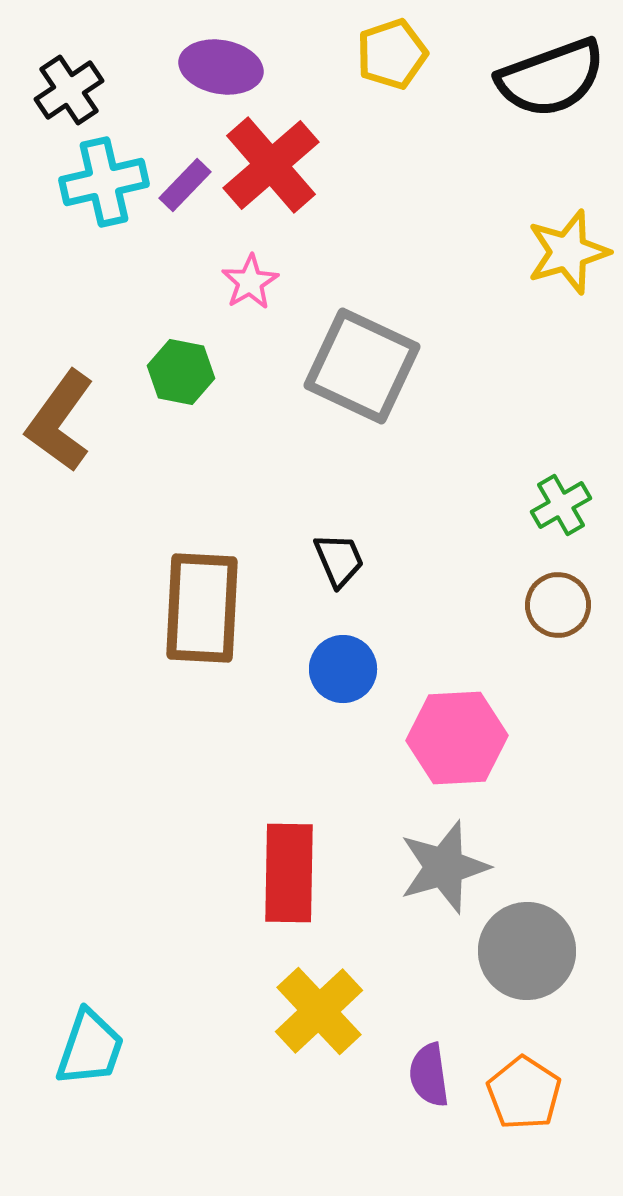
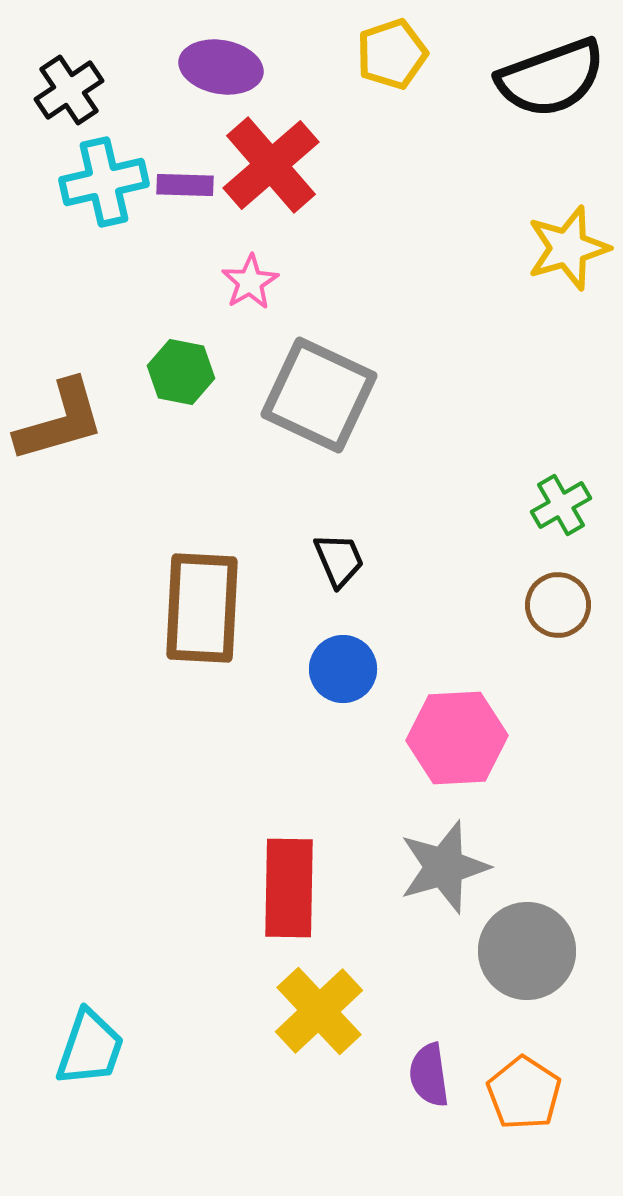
purple rectangle: rotated 48 degrees clockwise
yellow star: moved 4 px up
gray square: moved 43 px left, 29 px down
brown L-shape: rotated 142 degrees counterclockwise
red rectangle: moved 15 px down
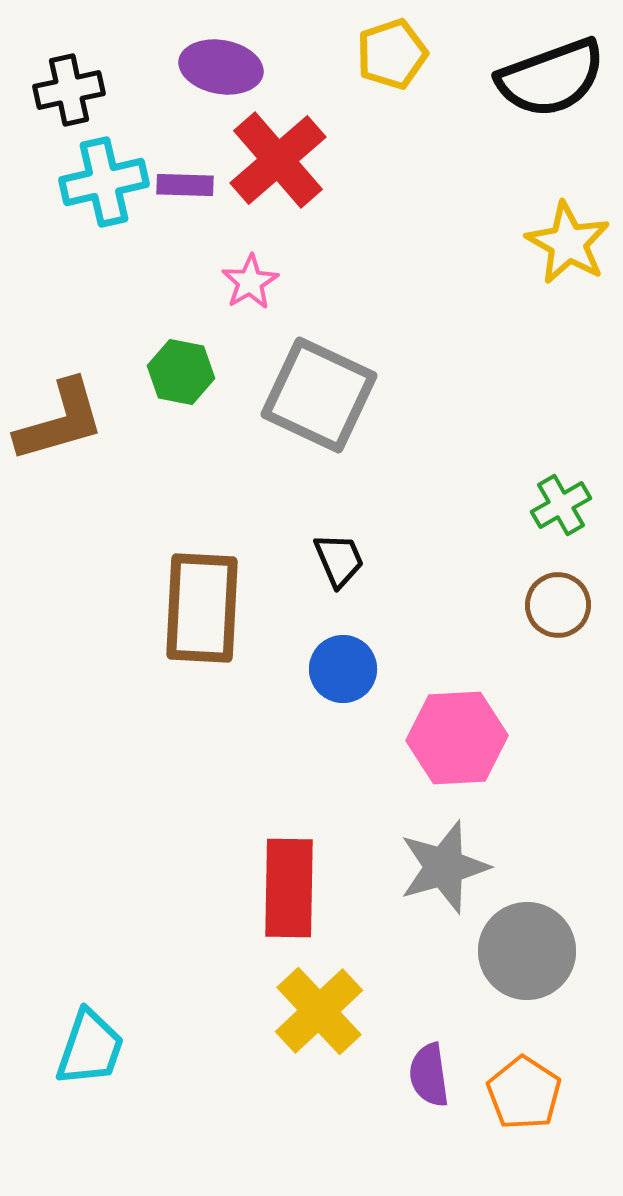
black cross: rotated 22 degrees clockwise
red cross: moved 7 px right, 5 px up
yellow star: moved 5 px up; rotated 26 degrees counterclockwise
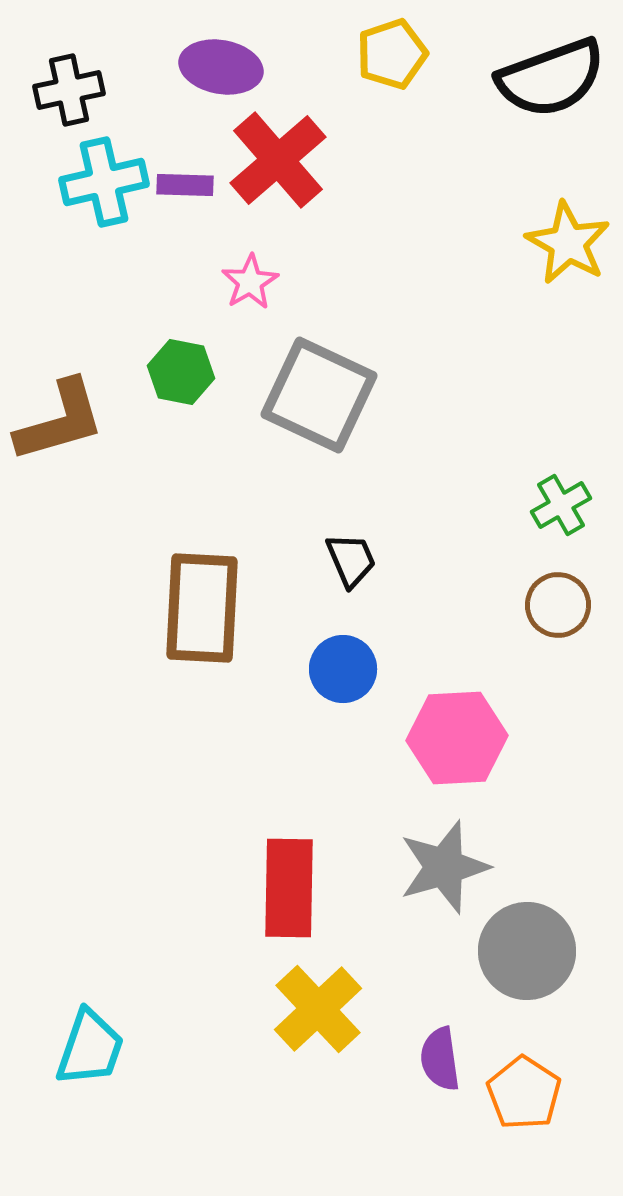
black trapezoid: moved 12 px right
yellow cross: moved 1 px left, 2 px up
purple semicircle: moved 11 px right, 16 px up
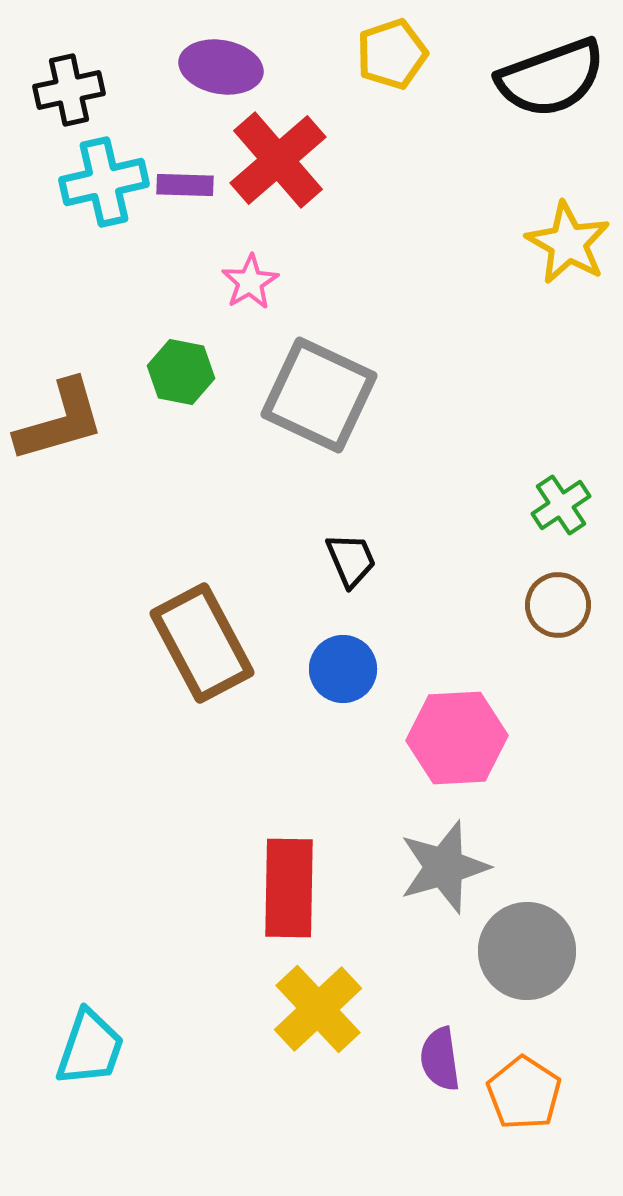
green cross: rotated 4 degrees counterclockwise
brown rectangle: moved 35 px down; rotated 31 degrees counterclockwise
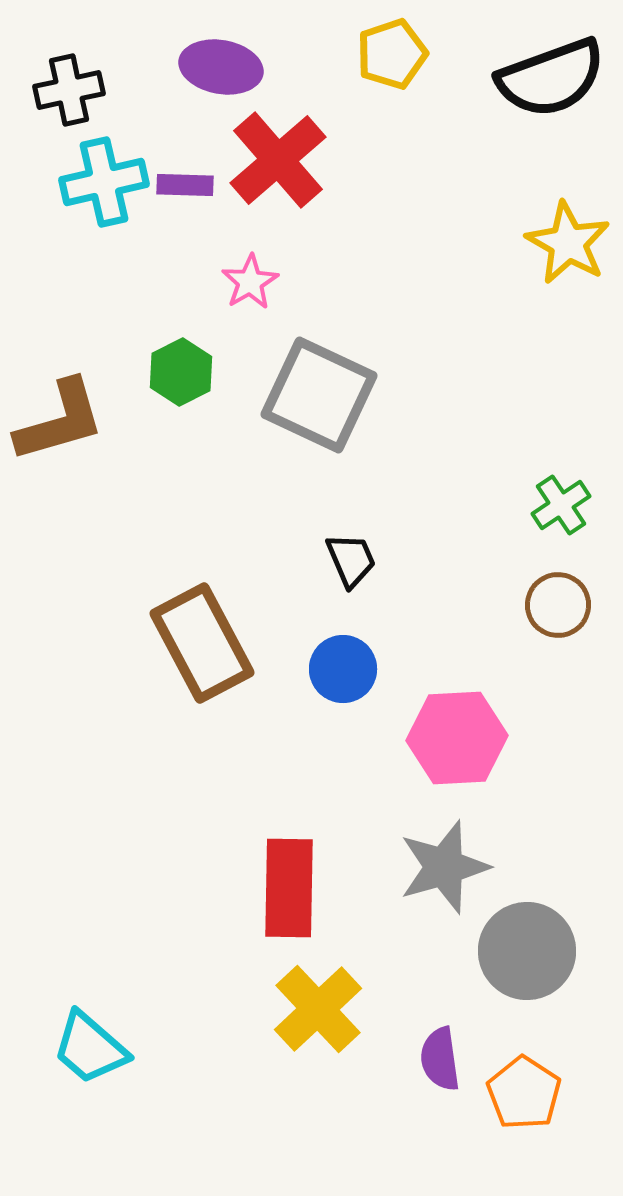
green hexagon: rotated 22 degrees clockwise
cyan trapezoid: rotated 112 degrees clockwise
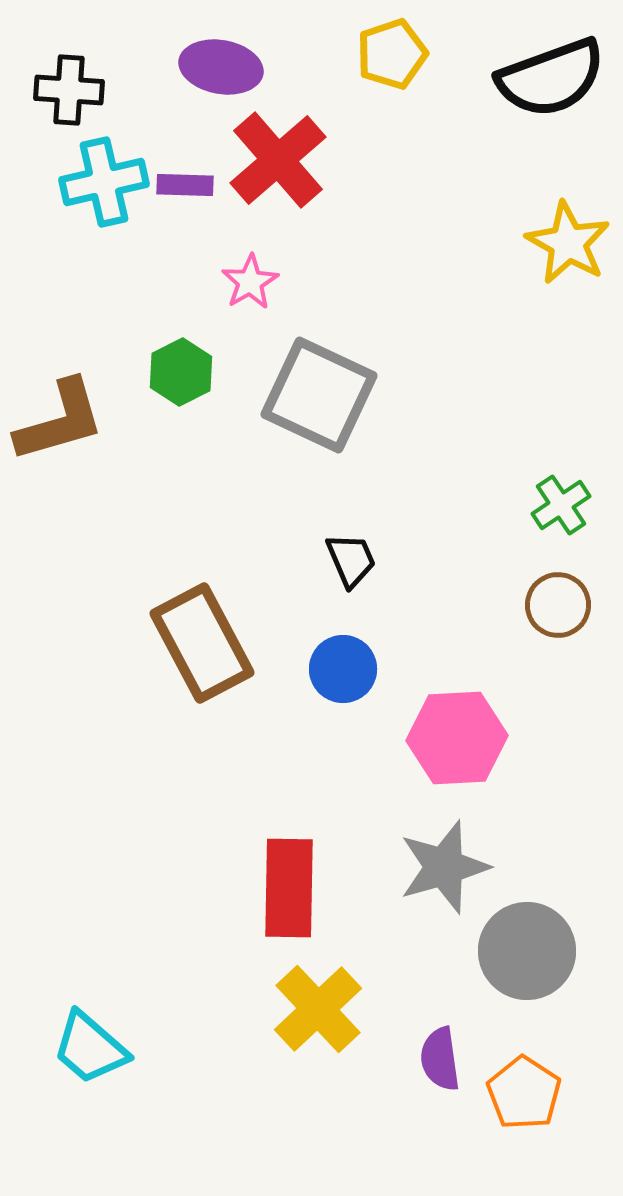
black cross: rotated 16 degrees clockwise
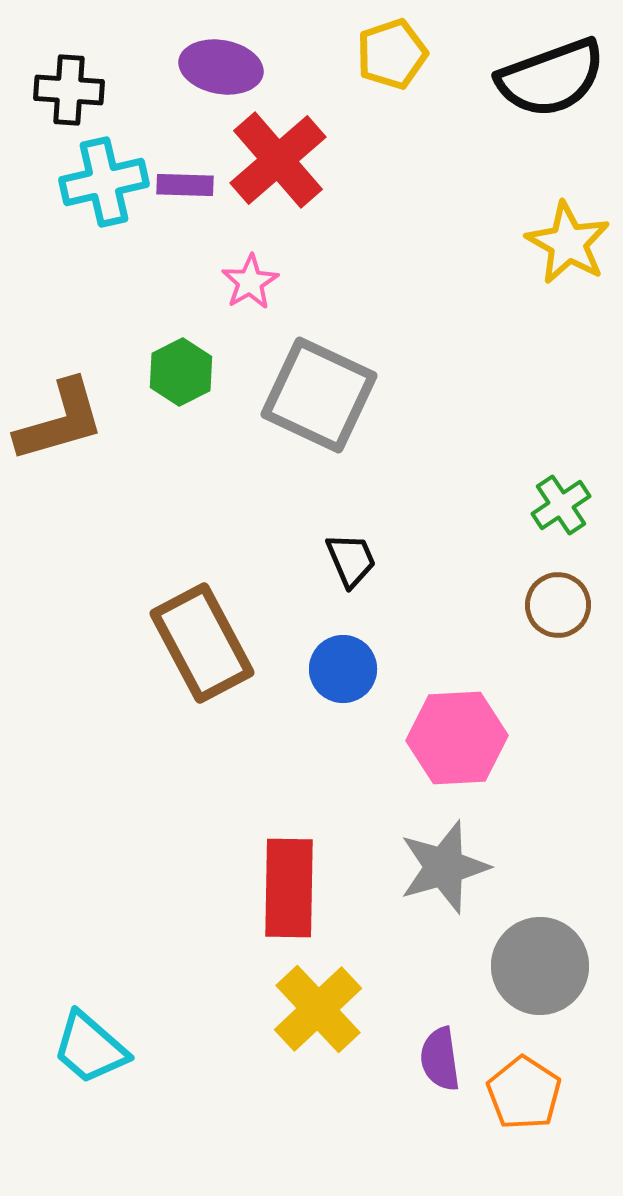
gray circle: moved 13 px right, 15 px down
